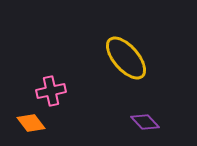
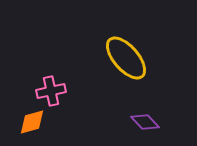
orange diamond: moved 1 px right, 1 px up; rotated 68 degrees counterclockwise
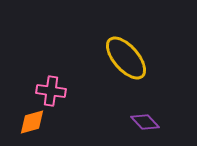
pink cross: rotated 20 degrees clockwise
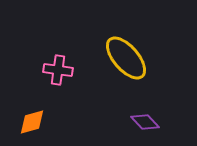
pink cross: moved 7 px right, 21 px up
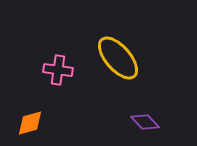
yellow ellipse: moved 8 px left
orange diamond: moved 2 px left, 1 px down
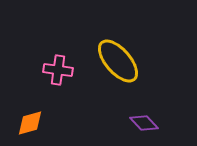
yellow ellipse: moved 3 px down
purple diamond: moved 1 px left, 1 px down
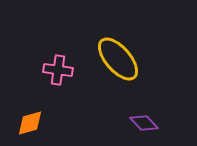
yellow ellipse: moved 2 px up
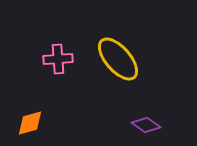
pink cross: moved 11 px up; rotated 12 degrees counterclockwise
purple diamond: moved 2 px right, 2 px down; rotated 12 degrees counterclockwise
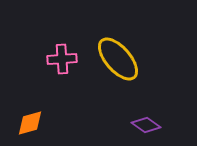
pink cross: moved 4 px right
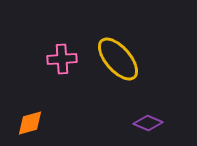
purple diamond: moved 2 px right, 2 px up; rotated 12 degrees counterclockwise
